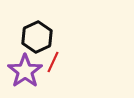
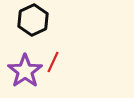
black hexagon: moved 4 px left, 17 px up
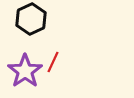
black hexagon: moved 2 px left, 1 px up
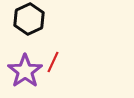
black hexagon: moved 2 px left
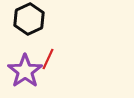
red line: moved 5 px left, 3 px up
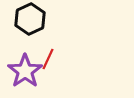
black hexagon: moved 1 px right
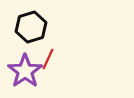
black hexagon: moved 1 px right, 8 px down; rotated 8 degrees clockwise
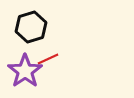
red line: rotated 40 degrees clockwise
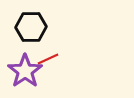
black hexagon: rotated 16 degrees clockwise
